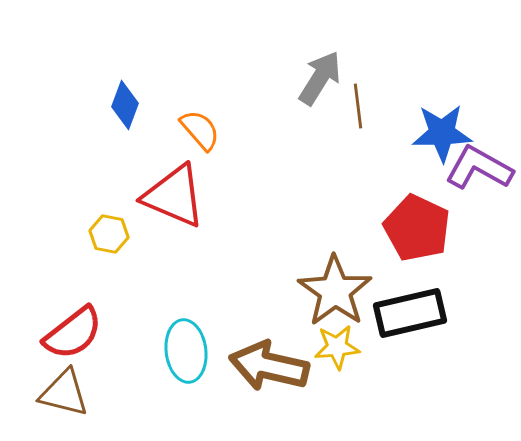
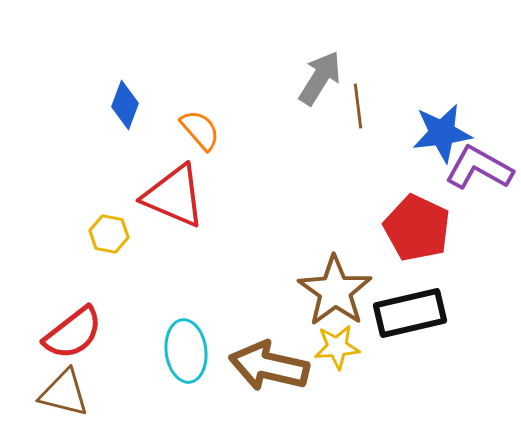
blue star: rotated 6 degrees counterclockwise
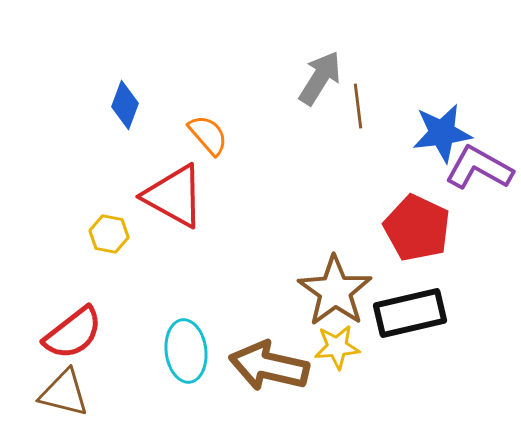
orange semicircle: moved 8 px right, 5 px down
red triangle: rotated 6 degrees clockwise
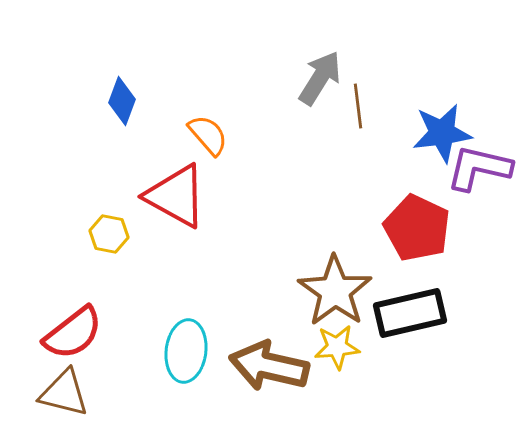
blue diamond: moved 3 px left, 4 px up
purple L-shape: rotated 16 degrees counterclockwise
red triangle: moved 2 px right
cyan ellipse: rotated 14 degrees clockwise
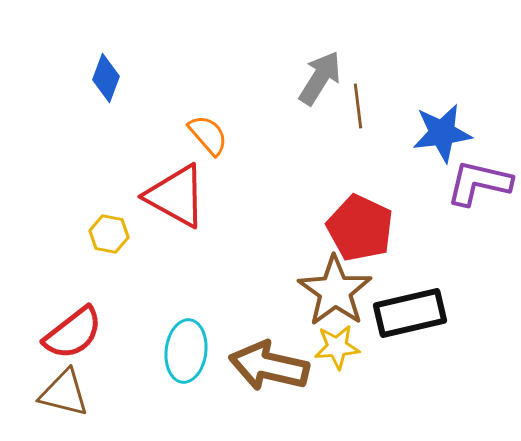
blue diamond: moved 16 px left, 23 px up
purple L-shape: moved 15 px down
red pentagon: moved 57 px left
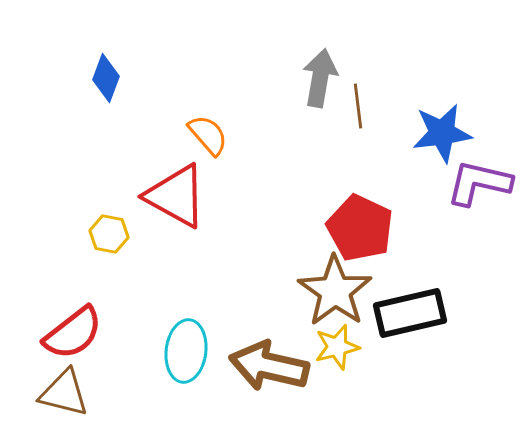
gray arrow: rotated 22 degrees counterclockwise
yellow star: rotated 9 degrees counterclockwise
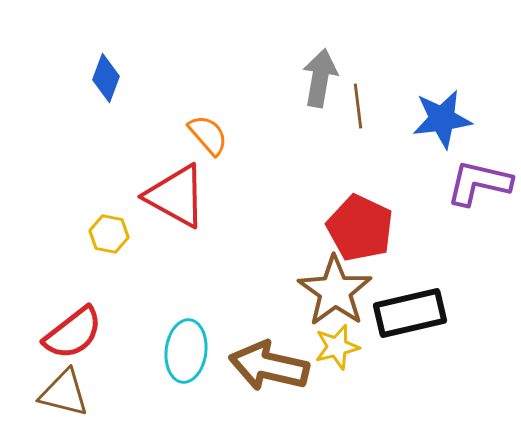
blue star: moved 14 px up
